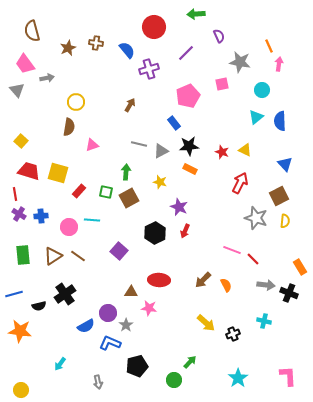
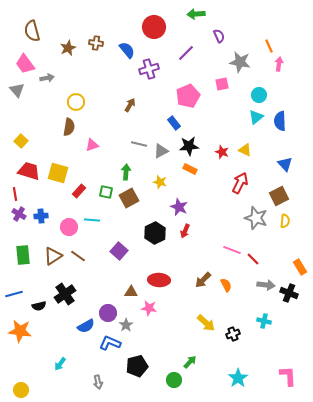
cyan circle at (262, 90): moved 3 px left, 5 px down
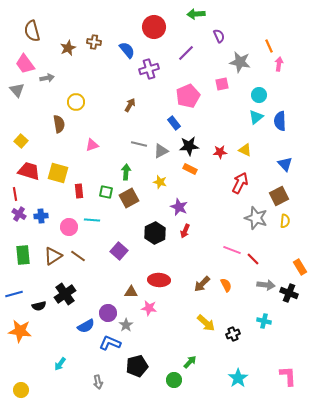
brown cross at (96, 43): moved 2 px left, 1 px up
brown semicircle at (69, 127): moved 10 px left, 3 px up; rotated 18 degrees counterclockwise
red star at (222, 152): moved 2 px left; rotated 24 degrees counterclockwise
red rectangle at (79, 191): rotated 48 degrees counterclockwise
brown arrow at (203, 280): moved 1 px left, 4 px down
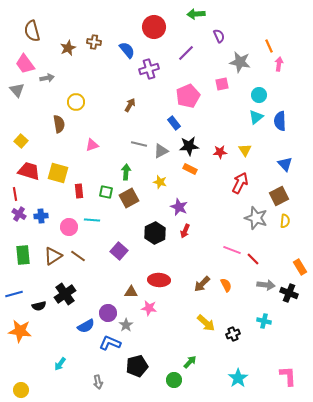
yellow triangle at (245, 150): rotated 32 degrees clockwise
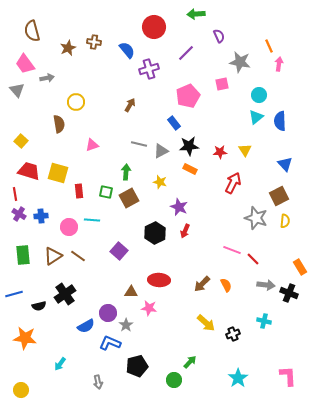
red arrow at (240, 183): moved 7 px left
orange star at (20, 331): moved 5 px right, 7 px down
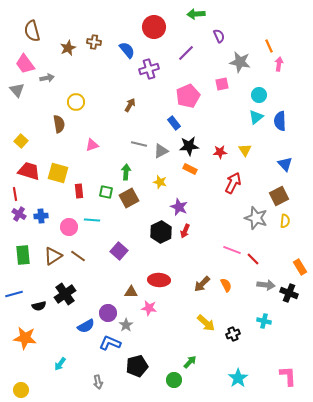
black hexagon at (155, 233): moved 6 px right, 1 px up
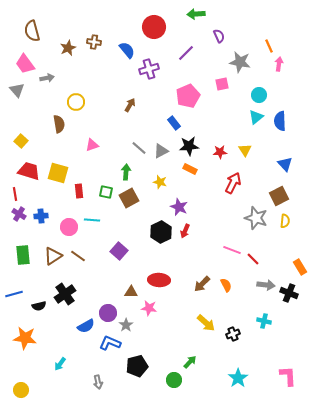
gray line at (139, 144): moved 4 px down; rotated 28 degrees clockwise
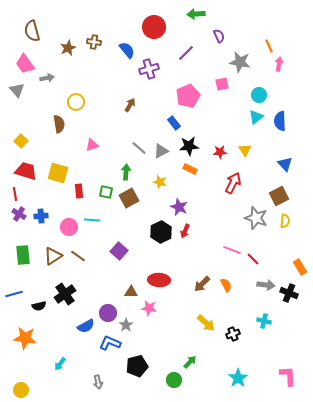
red trapezoid at (29, 171): moved 3 px left
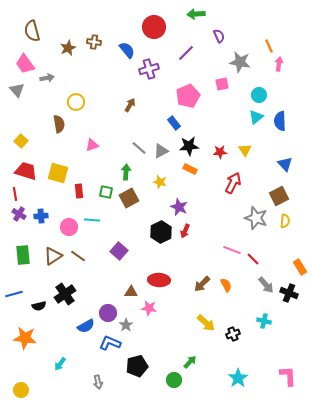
gray arrow at (266, 285): rotated 42 degrees clockwise
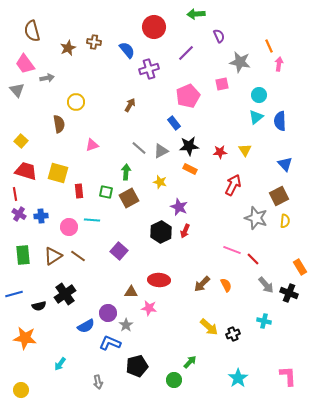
red arrow at (233, 183): moved 2 px down
yellow arrow at (206, 323): moved 3 px right, 4 px down
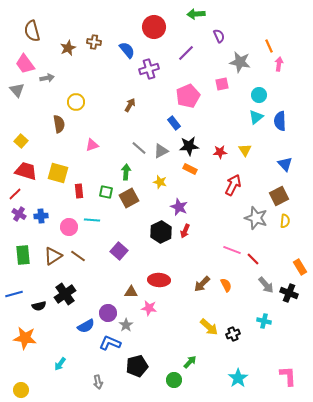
red line at (15, 194): rotated 56 degrees clockwise
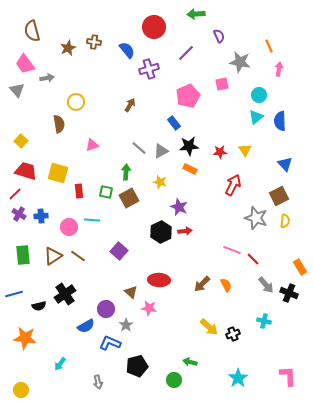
pink arrow at (279, 64): moved 5 px down
red arrow at (185, 231): rotated 120 degrees counterclockwise
brown triangle at (131, 292): rotated 40 degrees clockwise
purple circle at (108, 313): moved 2 px left, 4 px up
green arrow at (190, 362): rotated 120 degrees counterclockwise
